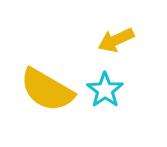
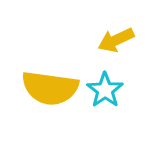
yellow semicircle: moved 3 px right, 2 px up; rotated 22 degrees counterclockwise
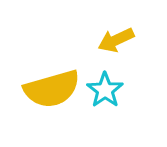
yellow semicircle: moved 2 px right, 1 px down; rotated 24 degrees counterclockwise
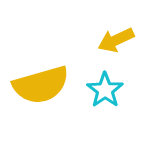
yellow semicircle: moved 11 px left, 4 px up
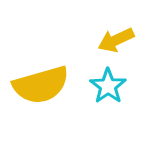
cyan star: moved 3 px right, 4 px up
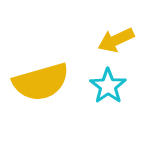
yellow semicircle: moved 3 px up
